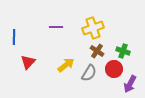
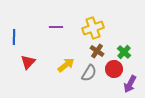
green cross: moved 1 px right, 1 px down; rotated 24 degrees clockwise
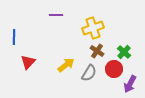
purple line: moved 12 px up
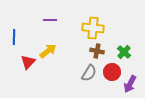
purple line: moved 6 px left, 5 px down
yellow cross: rotated 25 degrees clockwise
brown cross: rotated 24 degrees counterclockwise
yellow arrow: moved 18 px left, 14 px up
red circle: moved 2 px left, 3 px down
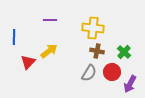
yellow arrow: moved 1 px right
